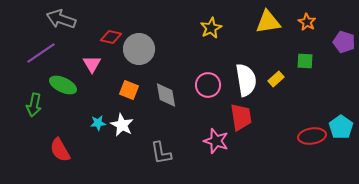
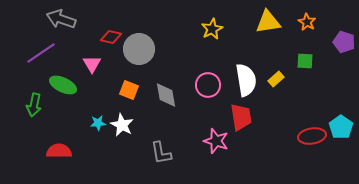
yellow star: moved 1 px right, 1 px down
red semicircle: moved 1 px left, 1 px down; rotated 120 degrees clockwise
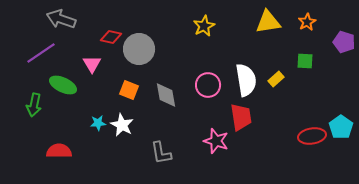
orange star: rotated 12 degrees clockwise
yellow star: moved 8 px left, 3 px up
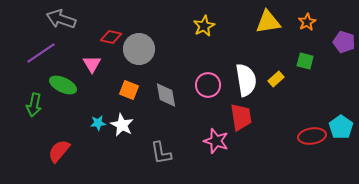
green square: rotated 12 degrees clockwise
red semicircle: rotated 50 degrees counterclockwise
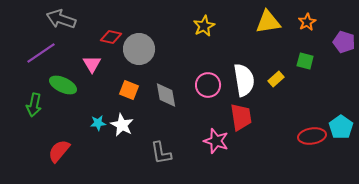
white semicircle: moved 2 px left
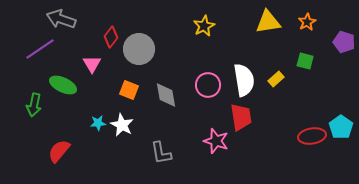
red diamond: rotated 65 degrees counterclockwise
purple line: moved 1 px left, 4 px up
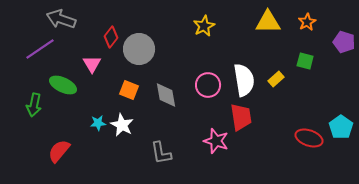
yellow triangle: rotated 8 degrees clockwise
red ellipse: moved 3 px left, 2 px down; rotated 28 degrees clockwise
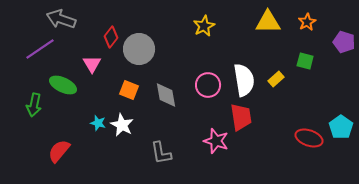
cyan star: rotated 21 degrees clockwise
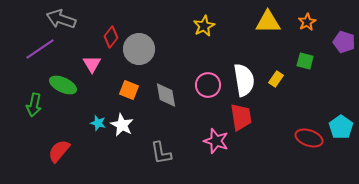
yellow rectangle: rotated 14 degrees counterclockwise
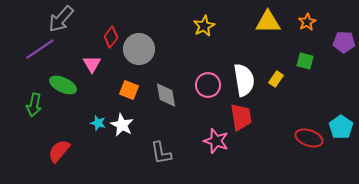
gray arrow: rotated 68 degrees counterclockwise
purple pentagon: rotated 15 degrees counterclockwise
